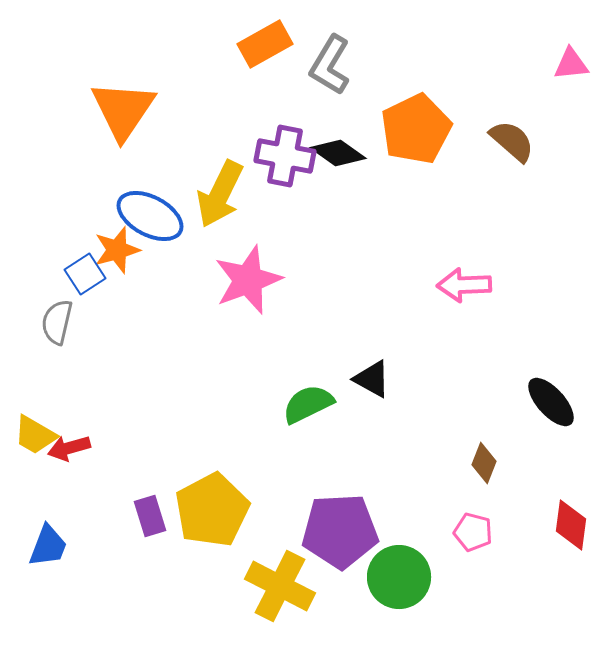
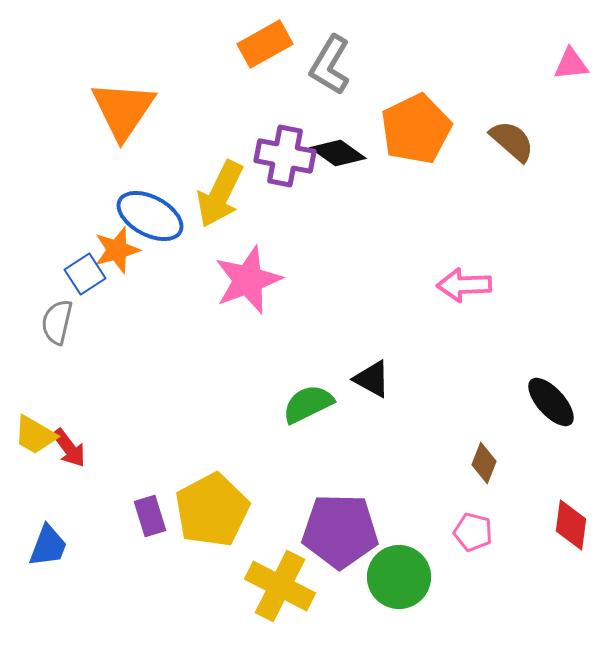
red arrow: rotated 111 degrees counterclockwise
purple pentagon: rotated 4 degrees clockwise
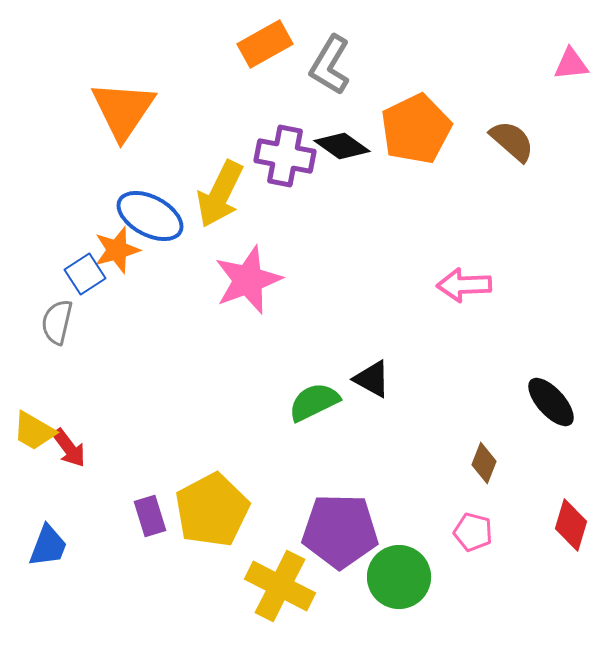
black diamond: moved 4 px right, 7 px up
green semicircle: moved 6 px right, 2 px up
yellow trapezoid: moved 1 px left, 4 px up
red diamond: rotated 9 degrees clockwise
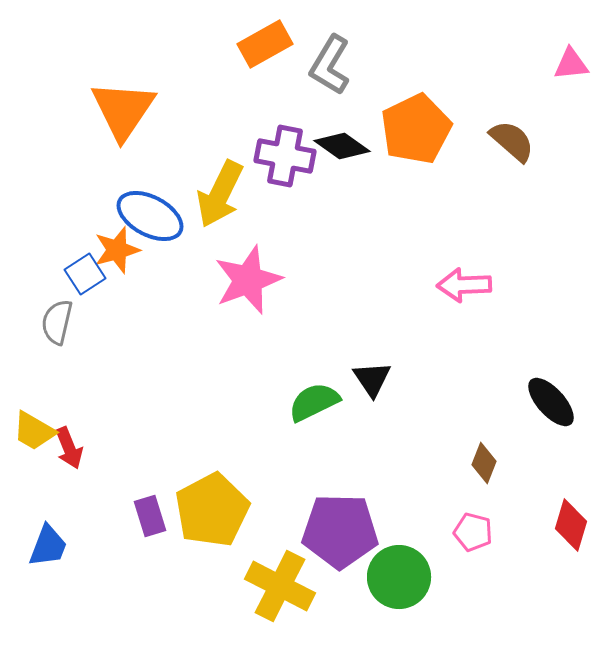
black triangle: rotated 27 degrees clockwise
red arrow: rotated 15 degrees clockwise
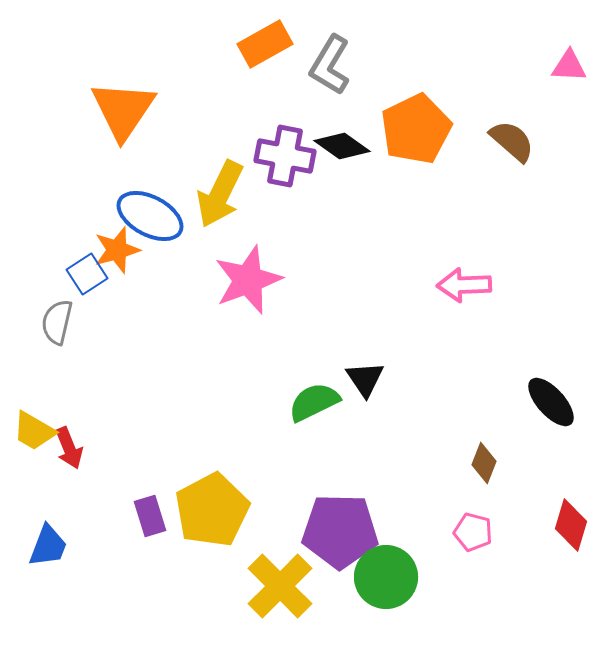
pink triangle: moved 2 px left, 2 px down; rotated 9 degrees clockwise
blue square: moved 2 px right
black triangle: moved 7 px left
green circle: moved 13 px left
yellow cross: rotated 18 degrees clockwise
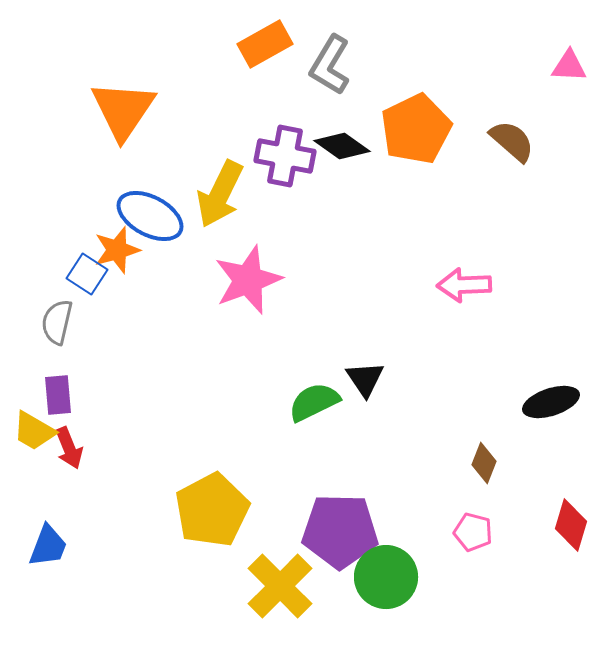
blue square: rotated 24 degrees counterclockwise
black ellipse: rotated 66 degrees counterclockwise
purple rectangle: moved 92 px left, 121 px up; rotated 12 degrees clockwise
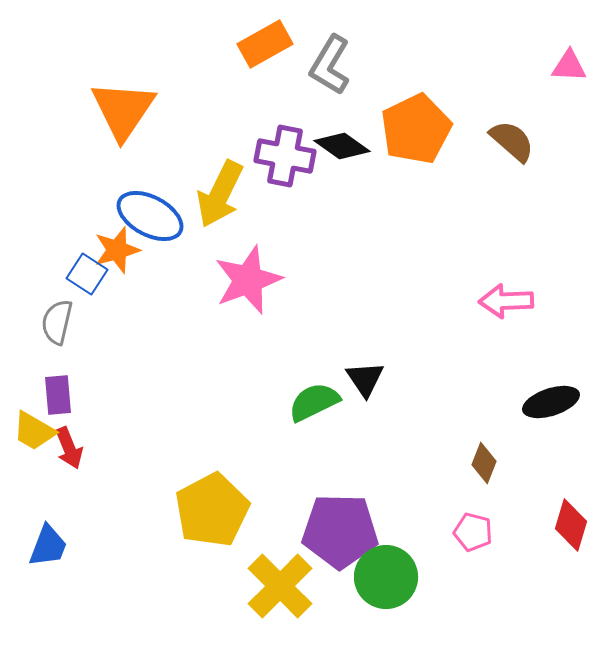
pink arrow: moved 42 px right, 16 px down
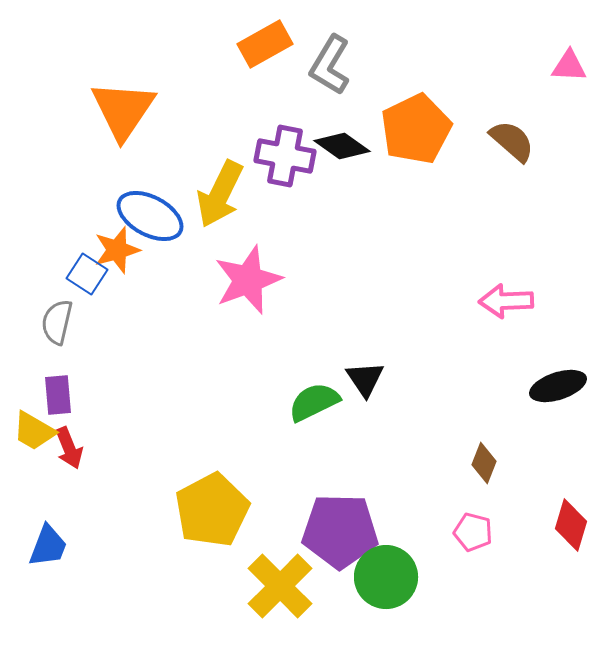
black ellipse: moved 7 px right, 16 px up
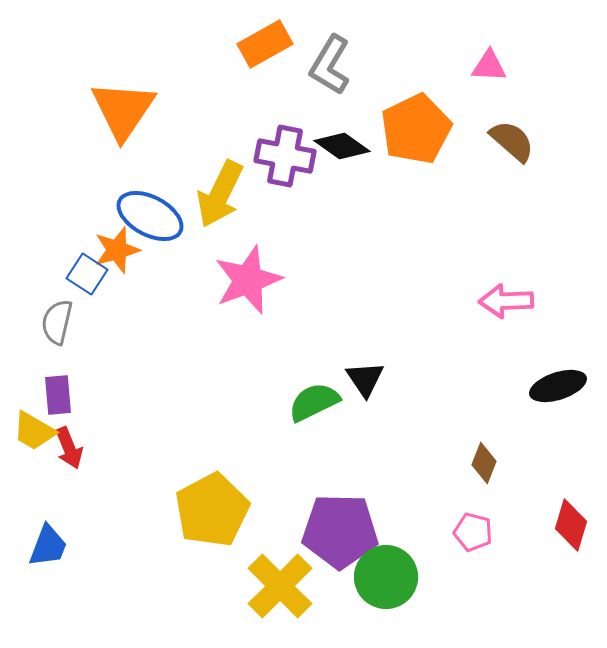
pink triangle: moved 80 px left
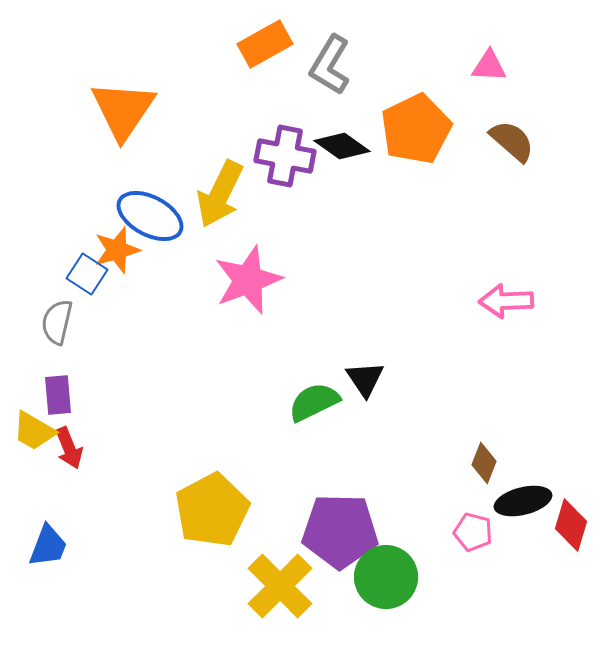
black ellipse: moved 35 px left, 115 px down; rotated 4 degrees clockwise
